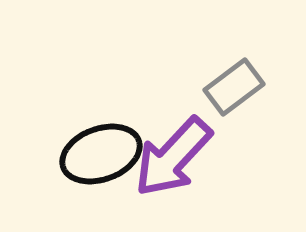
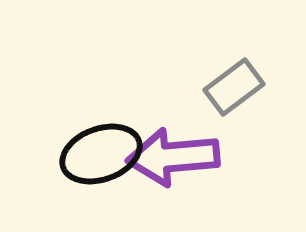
purple arrow: rotated 42 degrees clockwise
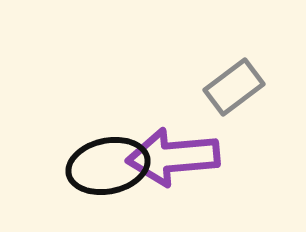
black ellipse: moved 7 px right, 12 px down; rotated 8 degrees clockwise
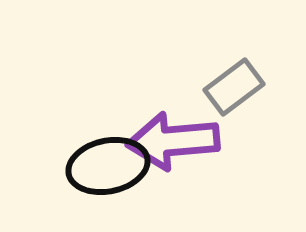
purple arrow: moved 16 px up
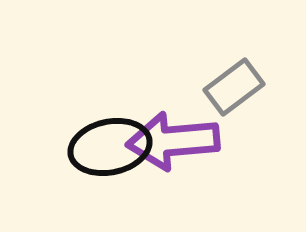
black ellipse: moved 2 px right, 19 px up
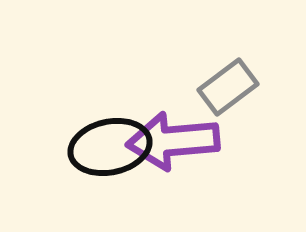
gray rectangle: moved 6 px left
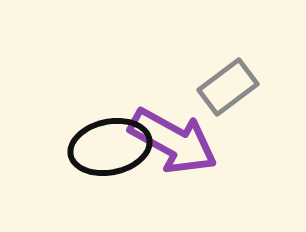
purple arrow: rotated 146 degrees counterclockwise
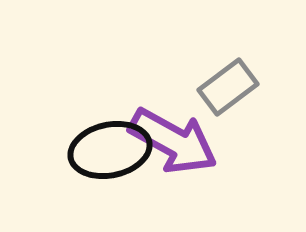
black ellipse: moved 3 px down
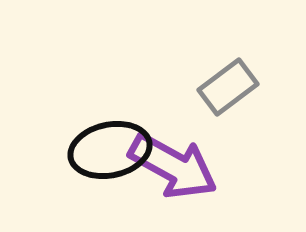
purple arrow: moved 25 px down
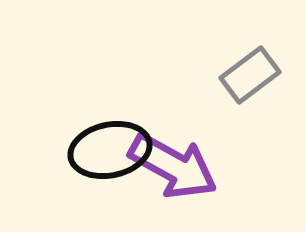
gray rectangle: moved 22 px right, 12 px up
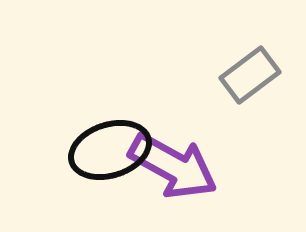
black ellipse: rotated 6 degrees counterclockwise
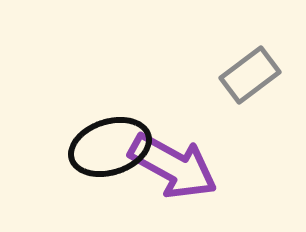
black ellipse: moved 3 px up
